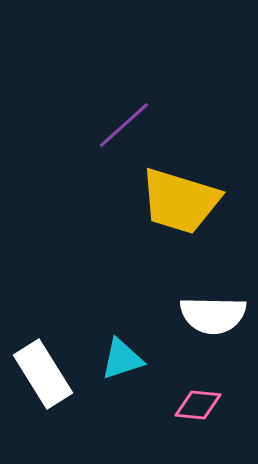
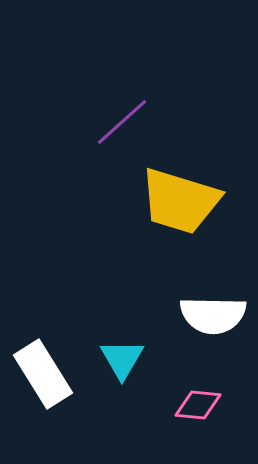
purple line: moved 2 px left, 3 px up
cyan triangle: rotated 42 degrees counterclockwise
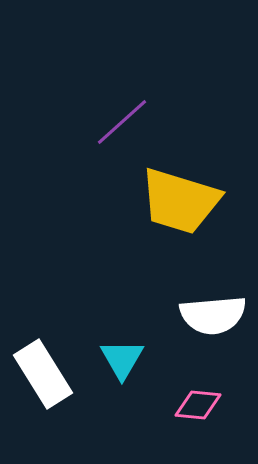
white semicircle: rotated 6 degrees counterclockwise
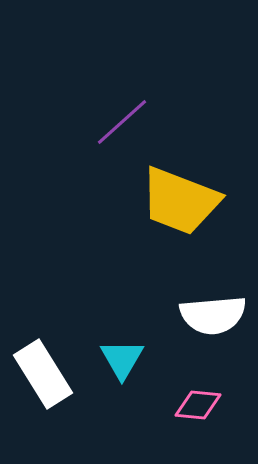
yellow trapezoid: rotated 4 degrees clockwise
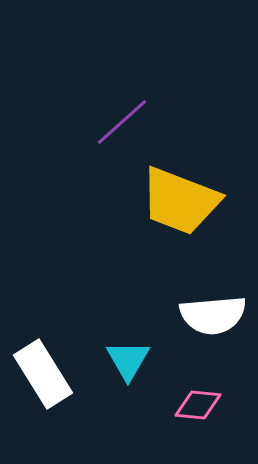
cyan triangle: moved 6 px right, 1 px down
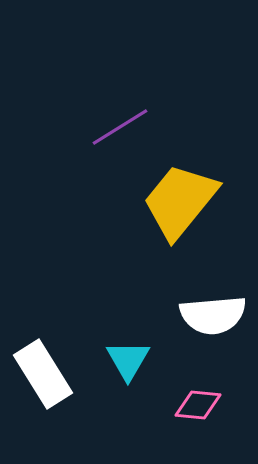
purple line: moved 2 px left, 5 px down; rotated 10 degrees clockwise
yellow trapezoid: rotated 108 degrees clockwise
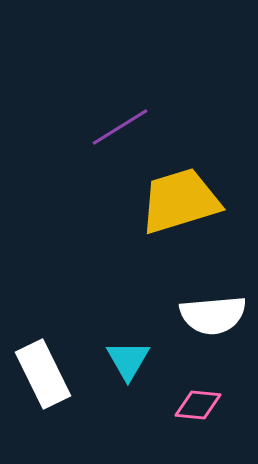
yellow trapezoid: rotated 34 degrees clockwise
white rectangle: rotated 6 degrees clockwise
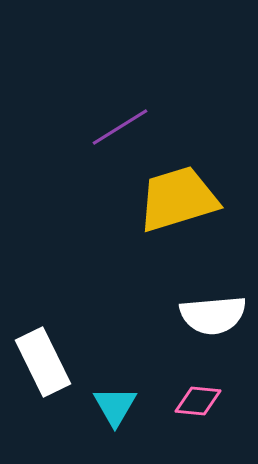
yellow trapezoid: moved 2 px left, 2 px up
cyan triangle: moved 13 px left, 46 px down
white rectangle: moved 12 px up
pink diamond: moved 4 px up
